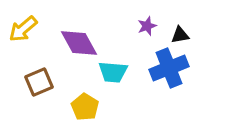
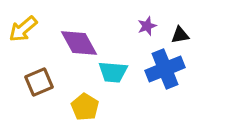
blue cross: moved 4 px left, 1 px down
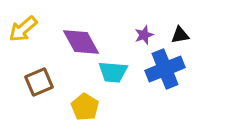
purple star: moved 3 px left, 9 px down
purple diamond: moved 2 px right, 1 px up
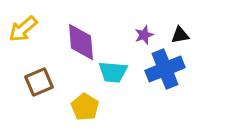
purple diamond: rotated 24 degrees clockwise
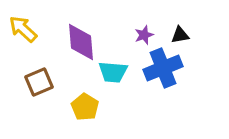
yellow arrow: rotated 84 degrees clockwise
blue cross: moved 2 px left, 1 px up
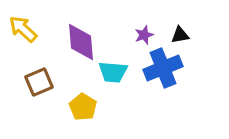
yellow pentagon: moved 2 px left
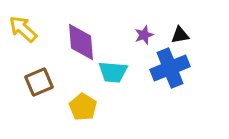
blue cross: moved 7 px right
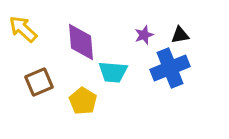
yellow pentagon: moved 6 px up
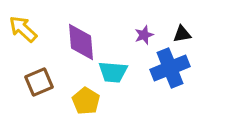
black triangle: moved 2 px right, 1 px up
yellow pentagon: moved 3 px right
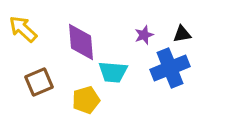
yellow pentagon: moved 1 px up; rotated 24 degrees clockwise
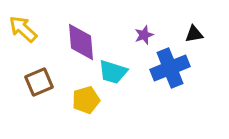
black triangle: moved 12 px right
cyan trapezoid: rotated 12 degrees clockwise
